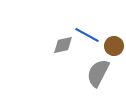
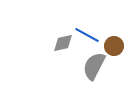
gray diamond: moved 2 px up
gray semicircle: moved 4 px left, 7 px up
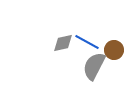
blue line: moved 7 px down
brown circle: moved 4 px down
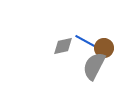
gray diamond: moved 3 px down
brown circle: moved 10 px left, 2 px up
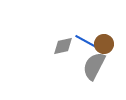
brown circle: moved 4 px up
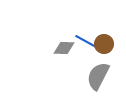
gray diamond: moved 1 px right, 2 px down; rotated 15 degrees clockwise
gray semicircle: moved 4 px right, 10 px down
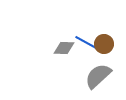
blue line: moved 1 px down
gray semicircle: rotated 20 degrees clockwise
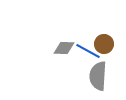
blue line: moved 1 px right, 8 px down
gray semicircle: rotated 44 degrees counterclockwise
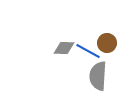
brown circle: moved 3 px right, 1 px up
